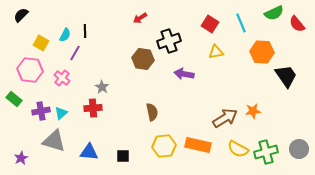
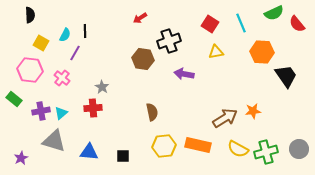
black semicircle: moved 9 px right; rotated 133 degrees clockwise
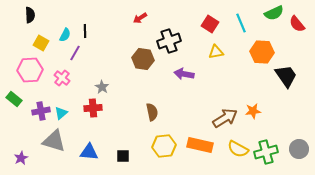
pink hexagon: rotated 10 degrees counterclockwise
orange rectangle: moved 2 px right
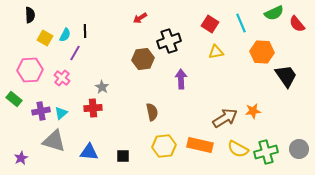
yellow square: moved 4 px right, 5 px up
brown hexagon: rotated 15 degrees counterclockwise
purple arrow: moved 3 px left, 5 px down; rotated 78 degrees clockwise
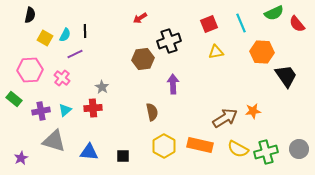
black semicircle: rotated 14 degrees clockwise
red square: moved 1 px left; rotated 36 degrees clockwise
purple line: moved 1 px down; rotated 35 degrees clockwise
purple arrow: moved 8 px left, 5 px down
cyan triangle: moved 4 px right, 3 px up
yellow hexagon: rotated 25 degrees counterclockwise
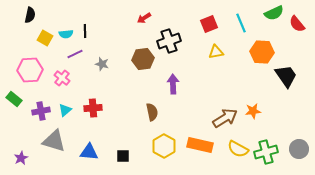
red arrow: moved 4 px right
cyan semicircle: moved 1 px right, 1 px up; rotated 56 degrees clockwise
gray star: moved 23 px up; rotated 16 degrees counterclockwise
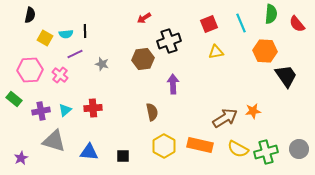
green semicircle: moved 3 px left, 1 px down; rotated 60 degrees counterclockwise
orange hexagon: moved 3 px right, 1 px up
pink cross: moved 2 px left, 3 px up
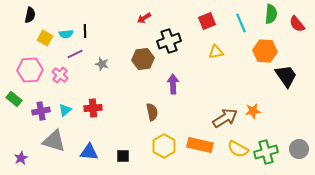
red square: moved 2 px left, 3 px up
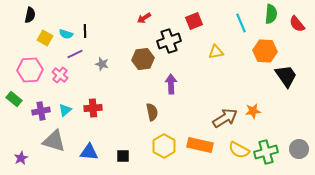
red square: moved 13 px left
cyan semicircle: rotated 24 degrees clockwise
purple arrow: moved 2 px left
yellow semicircle: moved 1 px right, 1 px down
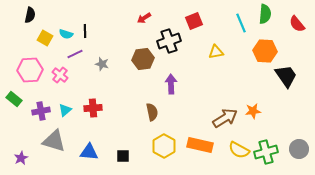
green semicircle: moved 6 px left
